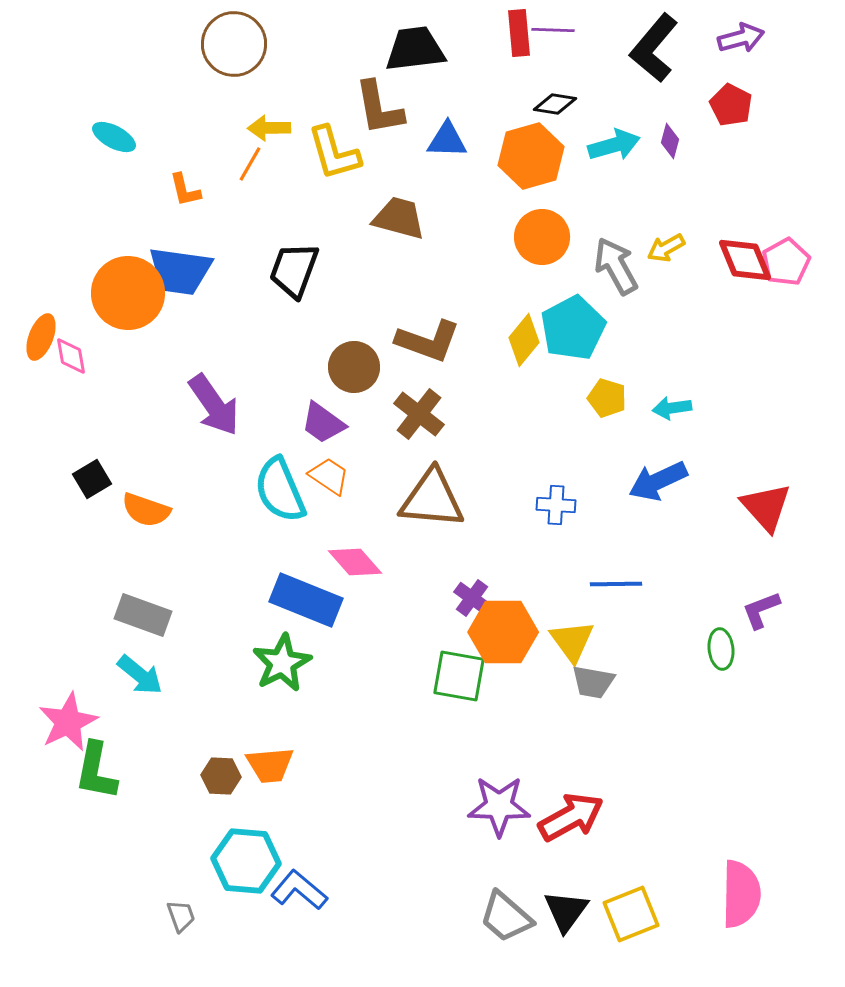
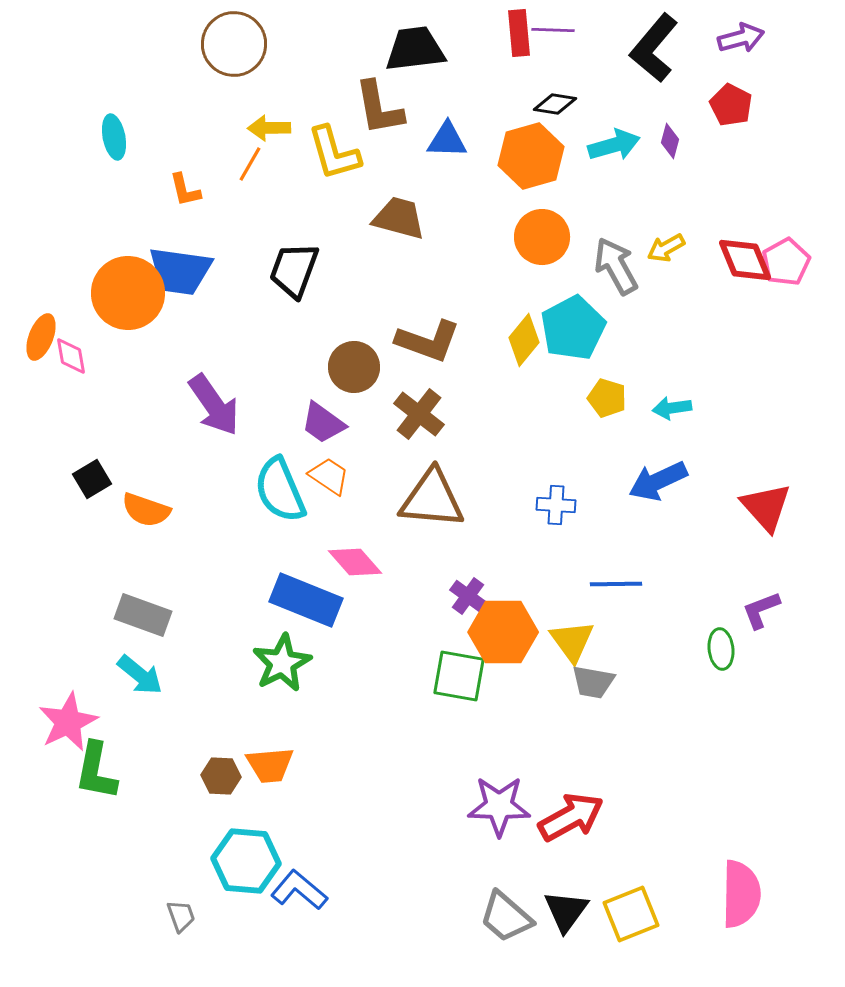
cyan ellipse at (114, 137): rotated 51 degrees clockwise
purple cross at (472, 598): moved 4 px left, 2 px up
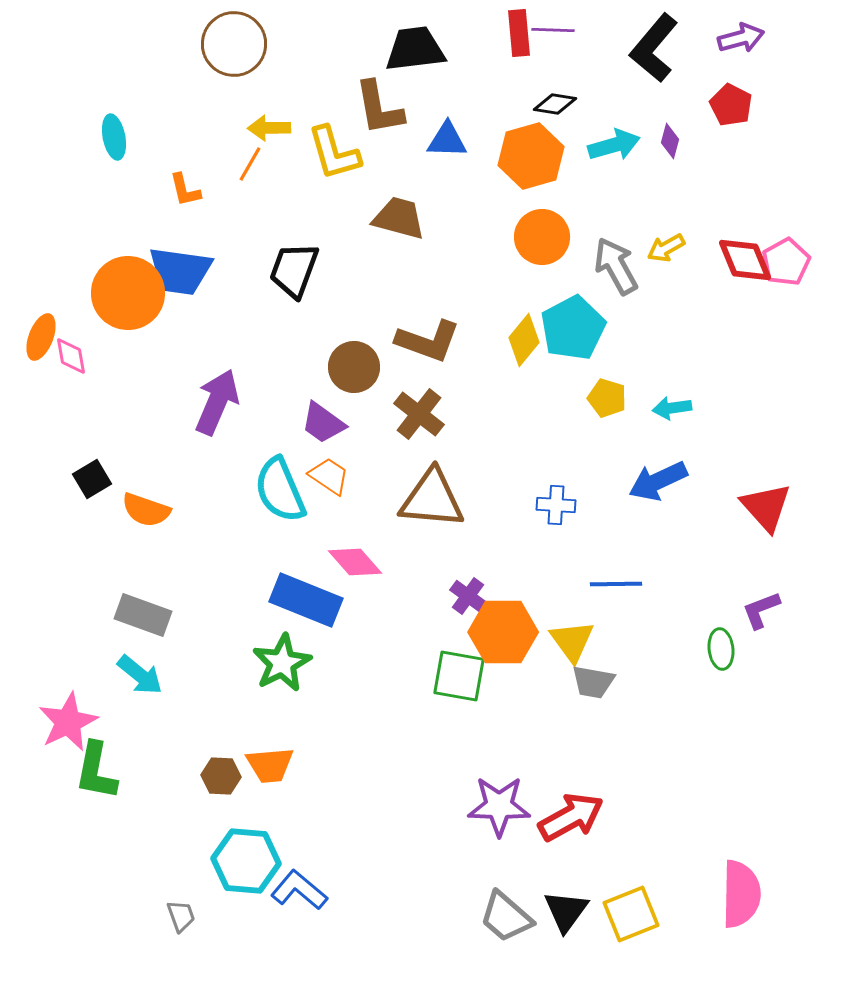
purple arrow at (214, 405): moved 3 px right, 3 px up; rotated 122 degrees counterclockwise
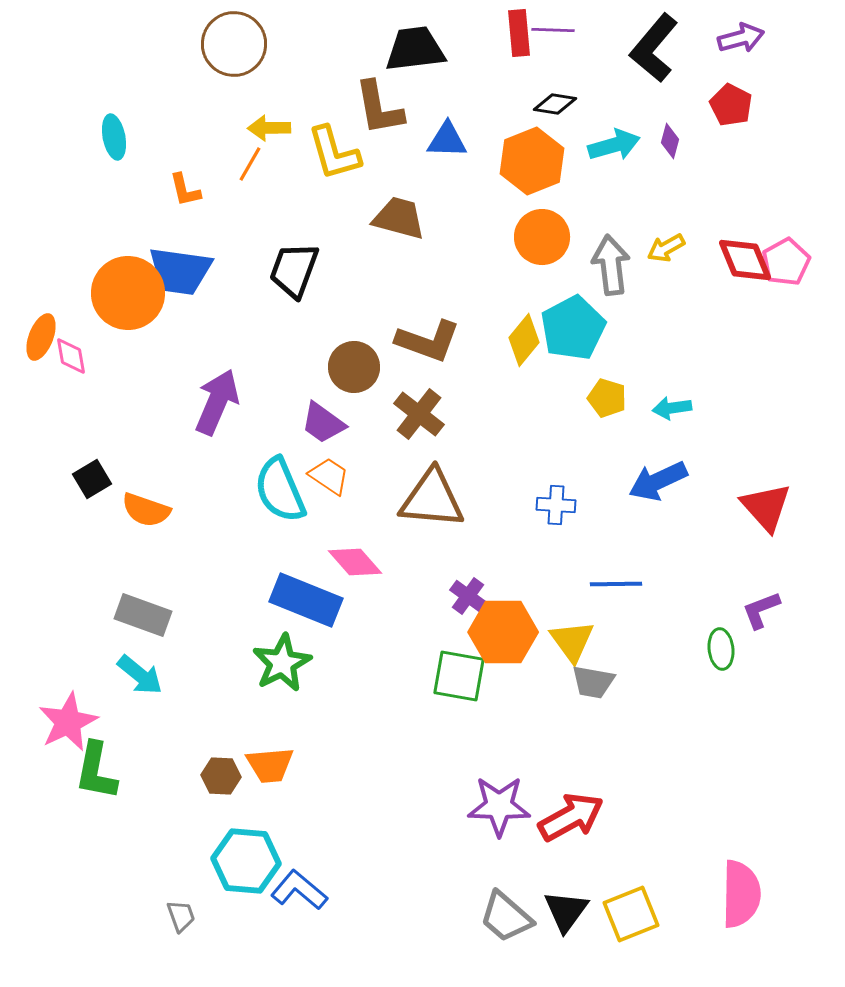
orange hexagon at (531, 156): moved 1 px right, 5 px down; rotated 6 degrees counterclockwise
gray arrow at (616, 266): moved 5 px left, 1 px up; rotated 22 degrees clockwise
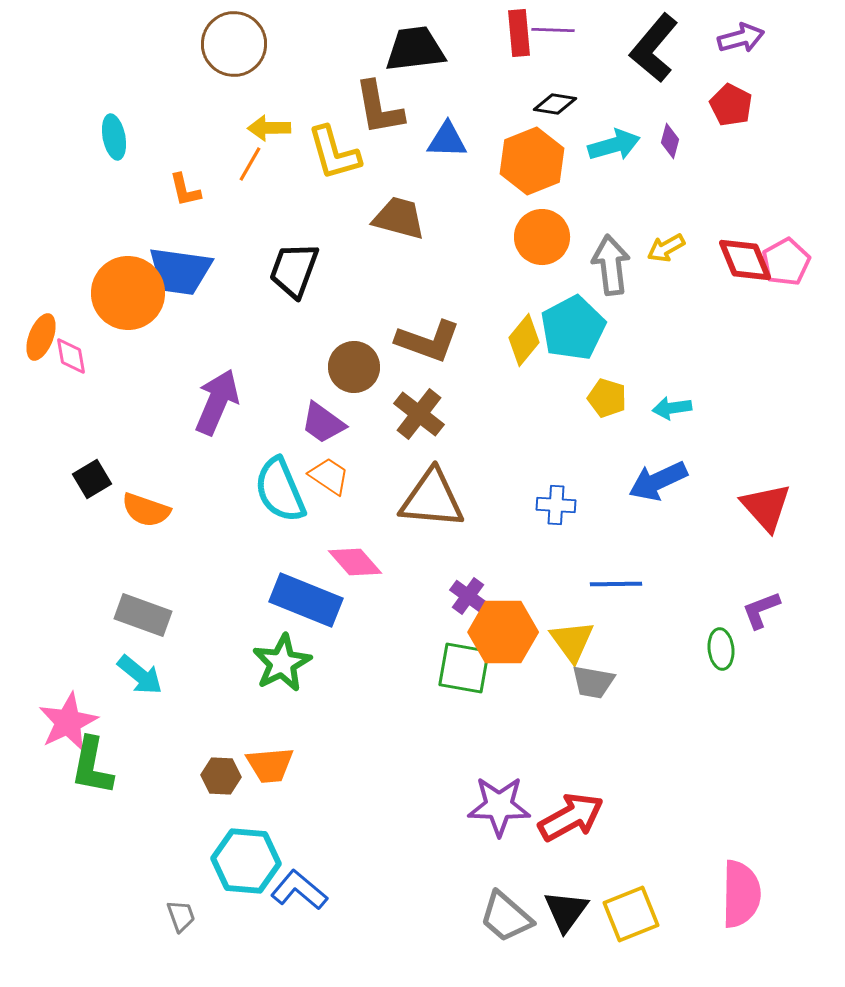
green square at (459, 676): moved 5 px right, 8 px up
green L-shape at (96, 771): moved 4 px left, 5 px up
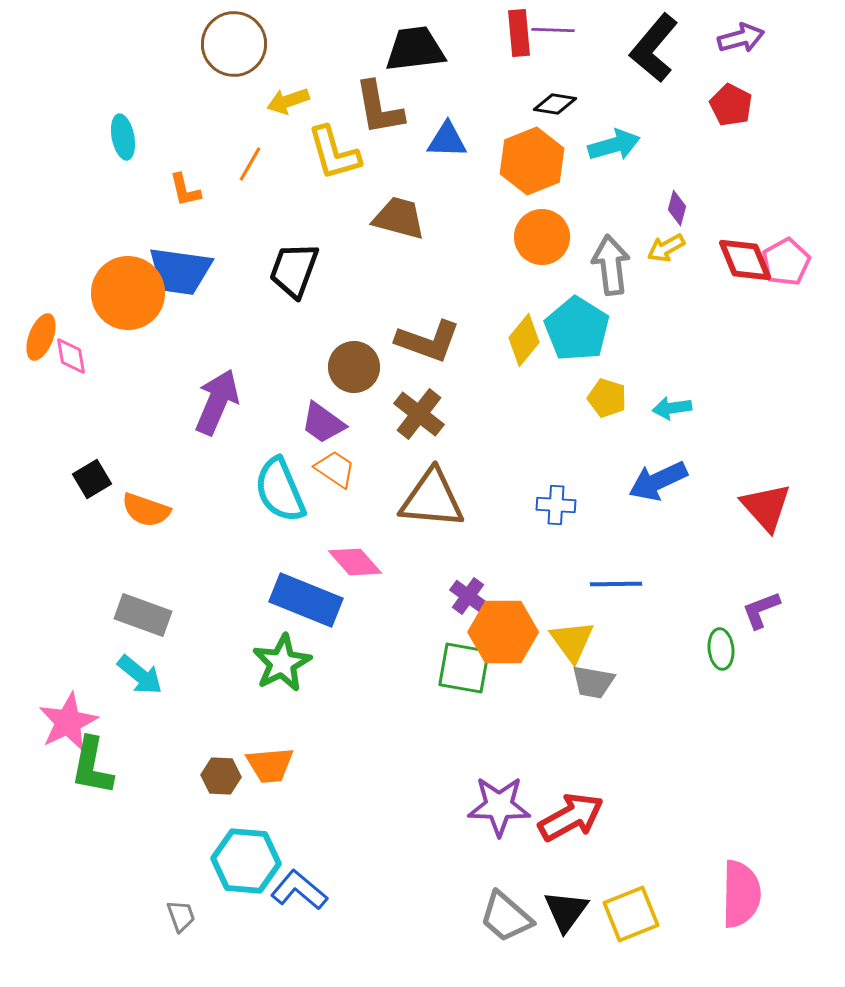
yellow arrow at (269, 128): moved 19 px right, 27 px up; rotated 18 degrees counterclockwise
cyan ellipse at (114, 137): moved 9 px right
purple diamond at (670, 141): moved 7 px right, 67 px down
cyan pentagon at (573, 328): moved 4 px right, 1 px down; rotated 12 degrees counterclockwise
orange trapezoid at (329, 476): moved 6 px right, 7 px up
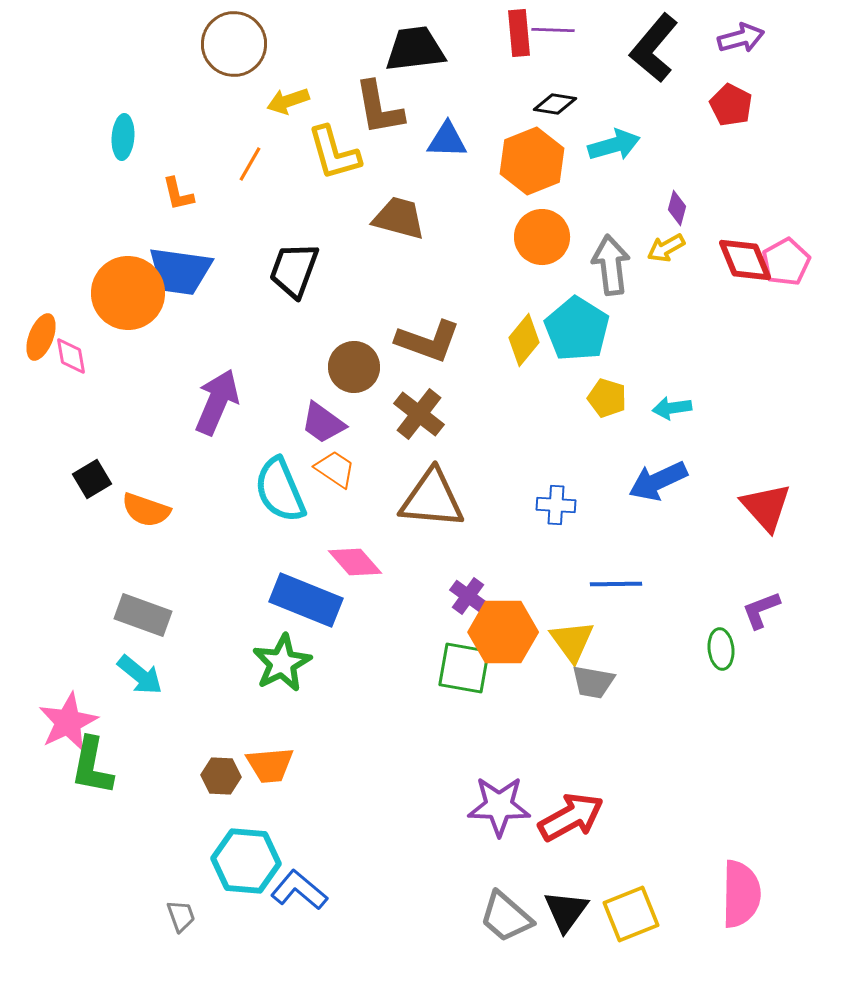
cyan ellipse at (123, 137): rotated 15 degrees clockwise
orange L-shape at (185, 190): moved 7 px left, 4 px down
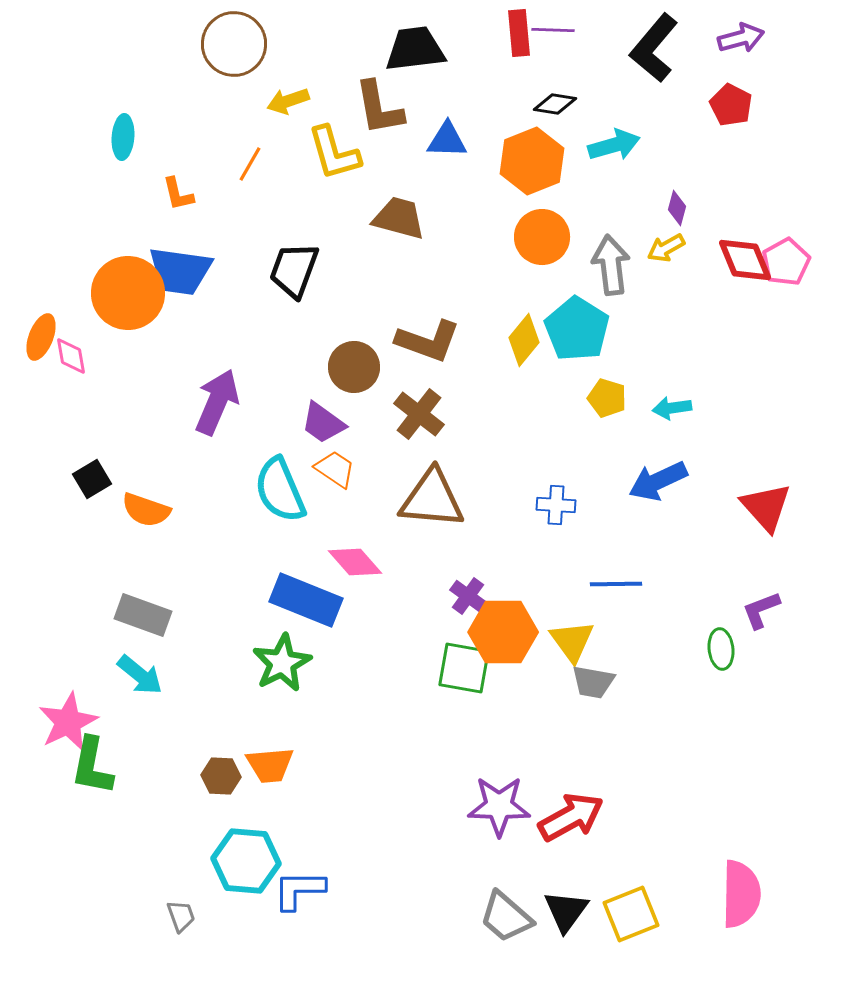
blue L-shape at (299, 890): rotated 40 degrees counterclockwise
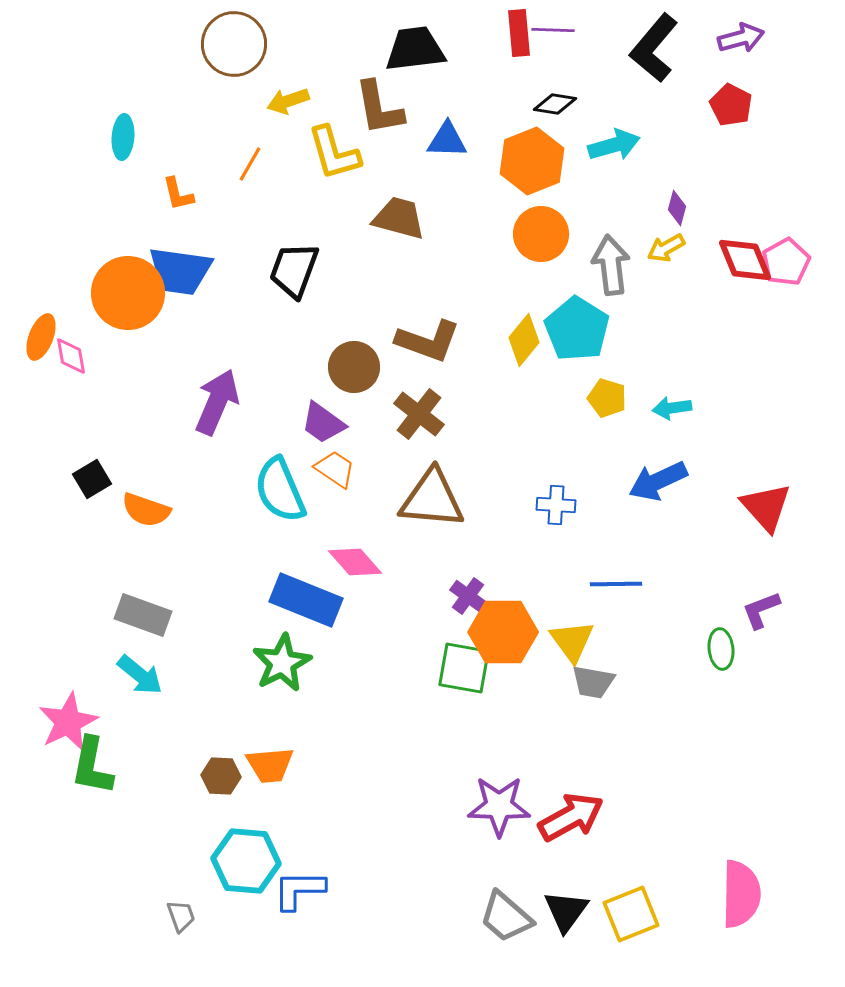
orange circle at (542, 237): moved 1 px left, 3 px up
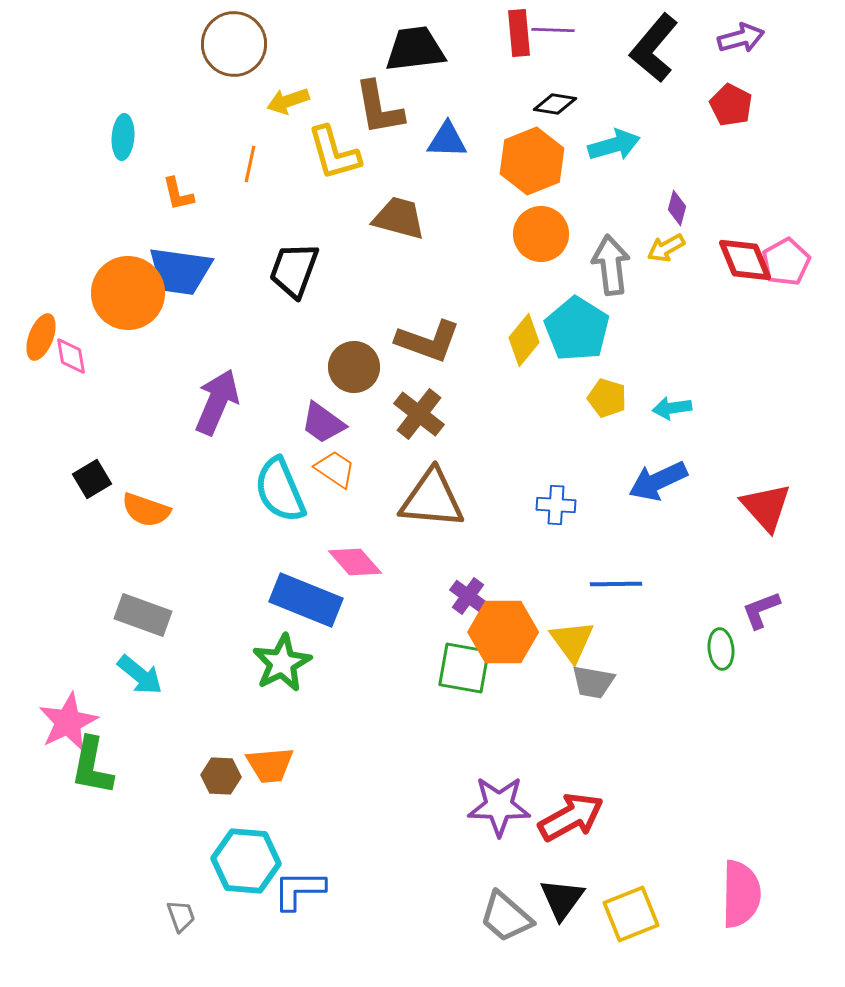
orange line at (250, 164): rotated 18 degrees counterclockwise
black triangle at (566, 911): moved 4 px left, 12 px up
